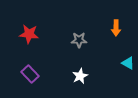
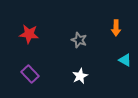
gray star: rotated 21 degrees clockwise
cyan triangle: moved 3 px left, 3 px up
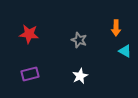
cyan triangle: moved 9 px up
purple rectangle: rotated 60 degrees counterclockwise
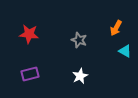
orange arrow: rotated 28 degrees clockwise
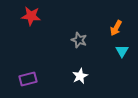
red star: moved 2 px right, 18 px up
cyan triangle: moved 3 px left; rotated 32 degrees clockwise
purple rectangle: moved 2 px left, 5 px down
